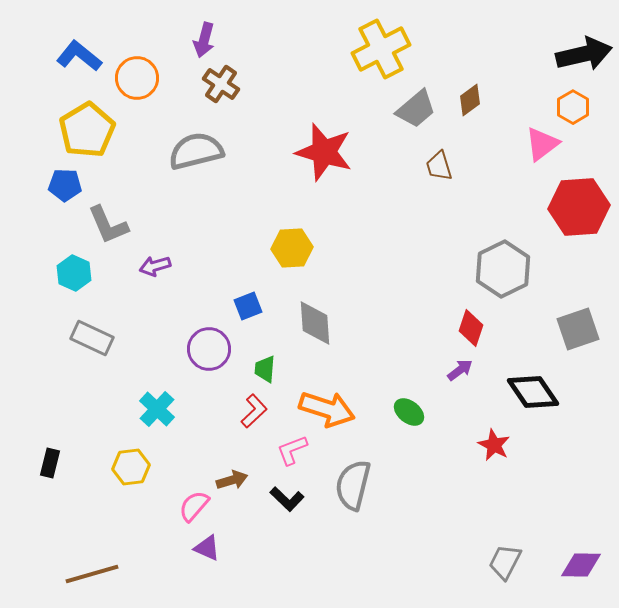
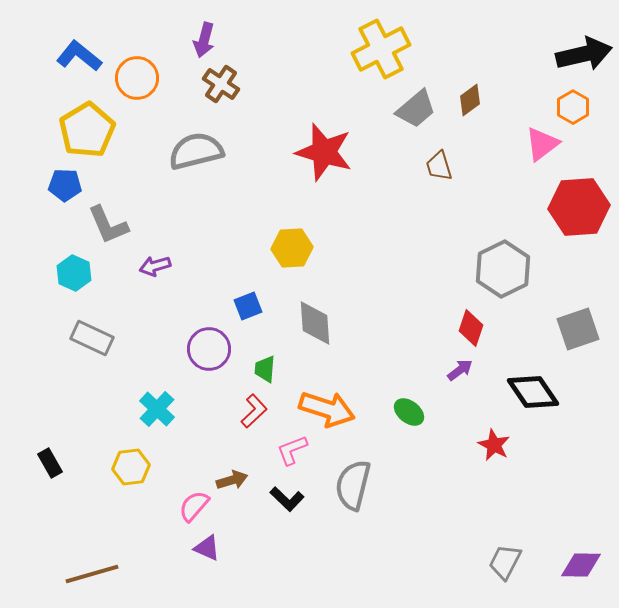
black rectangle at (50, 463): rotated 44 degrees counterclockwise
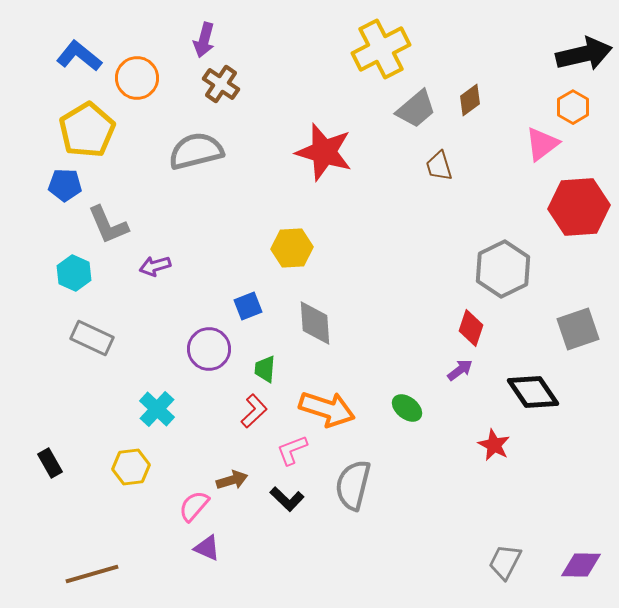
green ellipse at (409, 412): moved 2 px left, 4 px up
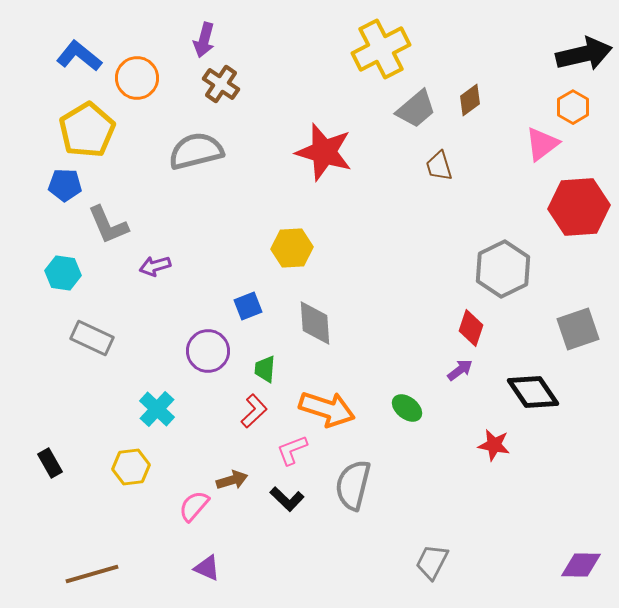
cyan hexagon at (74, 273): moved 11 px left; rotated 16 degrees counterclockwise
purple circle at (209, 349): moved 1 px left, 2 px down
red star at (494, 445): rotated 16 degrees counterclockwise
purple triangle at (207, 548): moved 20 px down
gray trapezoid at (505, 562): moved 73 px left
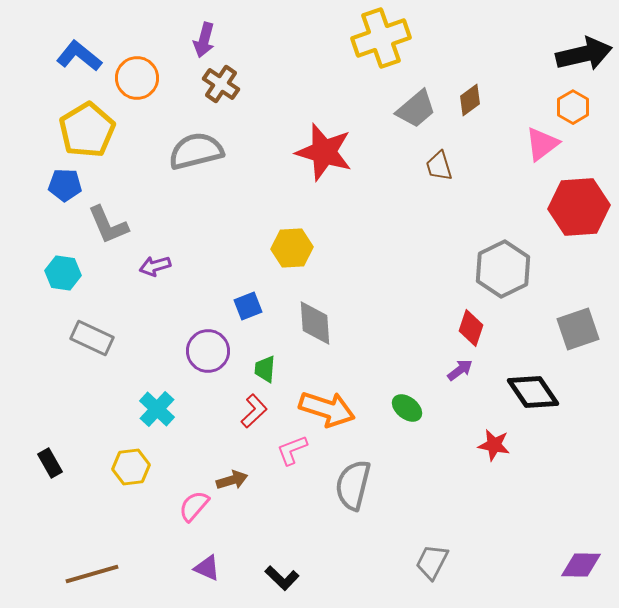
yellow cross at (381, 49): moved 11 px up; rotated 8 degrees clockwise
black L-shape at (287, 499): moved 5 px left, 79 px down
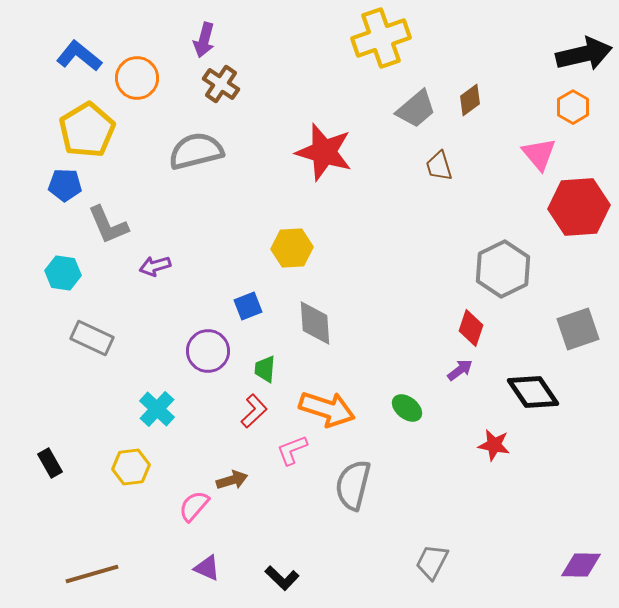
pink triangle at (542, 144): moved 3 px left, 10 px down; rotated 33 degrees counterclockwise
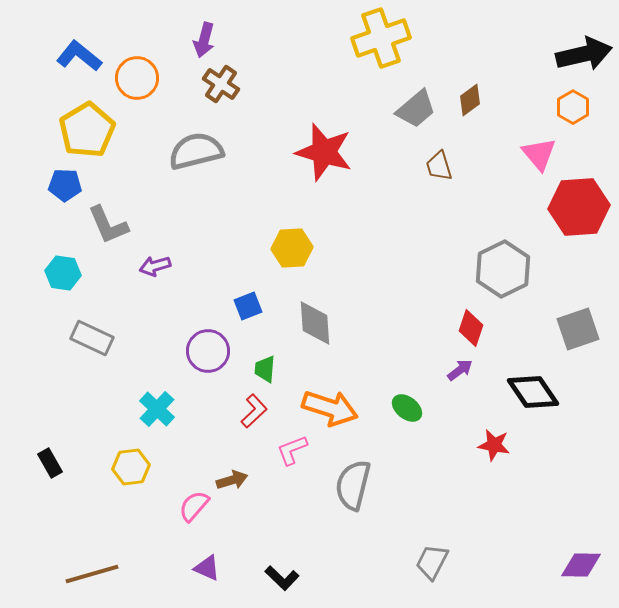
orange arrow at (327, 409): moved 3 px right, 1 px up
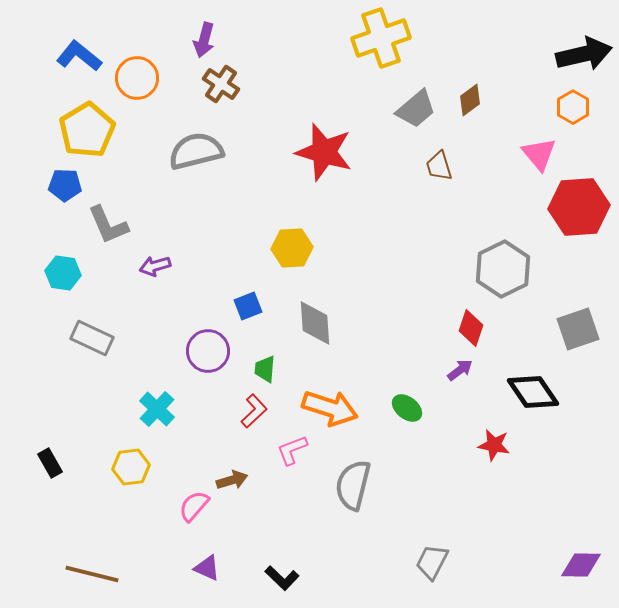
brown line at (92, 574): rotated 30 degrees clockwise
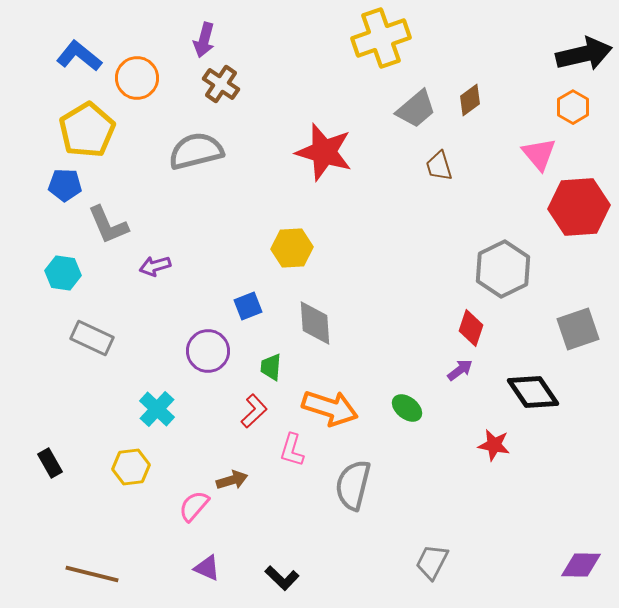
green trapezoid at (265, 369): moved 6 px right, 2 px up
pink L-shape at (292, 450): rotated 52 degrees counterclockwise
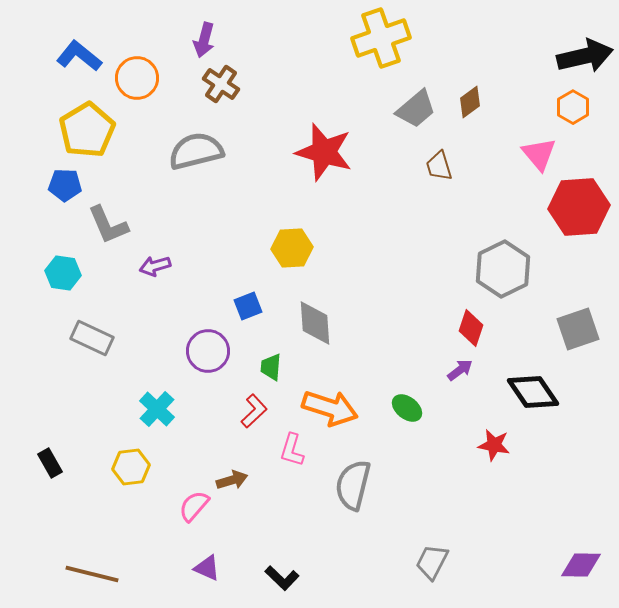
black arrow at (584, 54): moved 1 px right, 2 px down
brown diamond at (470, 100): moved 2 px down
